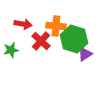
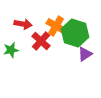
orange cross: rotated 24 degrees clockwise
green hexagon: moved 1 px right, 6 px up
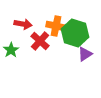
orange cross: rotated 18 degrees counterclockwise
red cross: moved 1 px left
green star: rotated 21 degrees counterclockwise
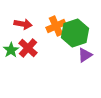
orange cross: rotated 36 degrees counterclockwise
green hexagon: rotated 24 degrees clockwise
red cross: moved 12 px left, 7 px down
purple triangle: moved 1 px down
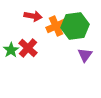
red arrow: moved 10 px right, 8 px up
green hexagon: moved 7 px up; rotated 12 degrees clockwise
purple triangle: rotated 21 degrees counterclockwise
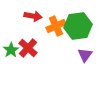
green hexagon: moved 3 px right
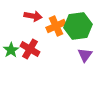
red cross: moved 2 px right, 1 px down; rotated 12 degrees counterclockwise
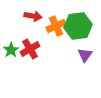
red cross: rotated 30 degrees clockwise
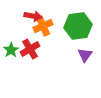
orange cross: moved 13 px left
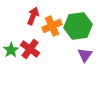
red arrow: rotated 78 degrees counterclockwise
orange cross: moved 9 px right
red cross: rotated 24 degrees counterclockwise
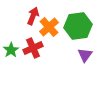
orange cross: moved 3 px left, 1 px down; rotated 18 degrees counterclockwise
red cross: moved 3 px right, 1 px up; rotated 30 degrees clockwise
